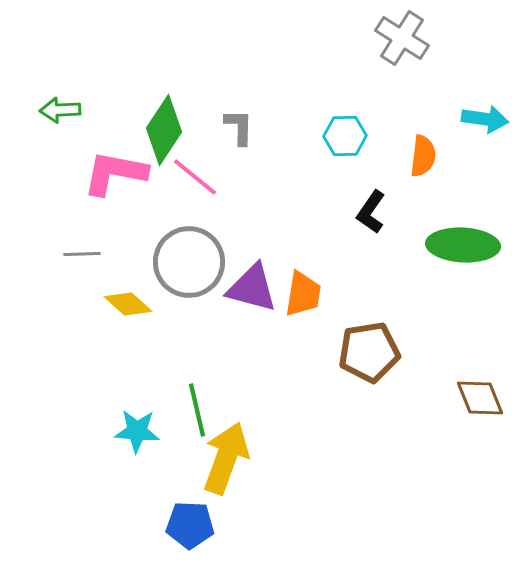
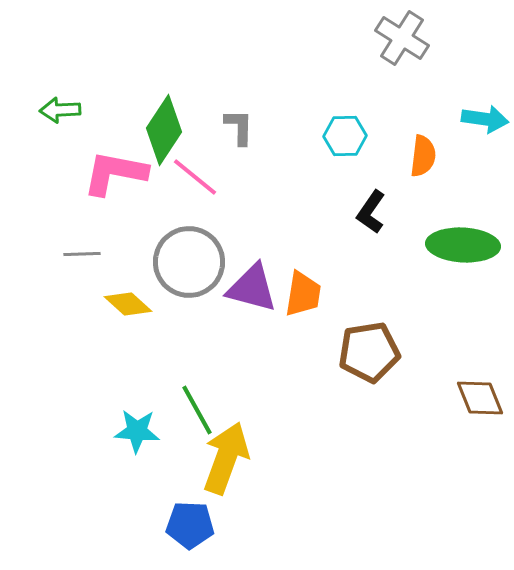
green line: rotated 16 degrees counterclockwise
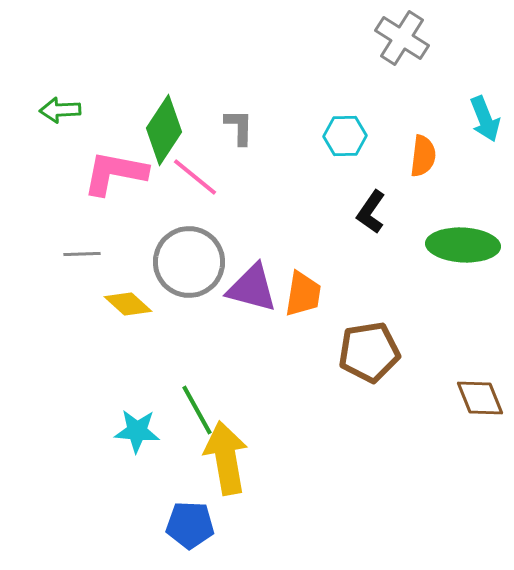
cyan arrow: rotated 60 degrees clockwise
yellow arrow: rotated 30 degrees counterclockwise
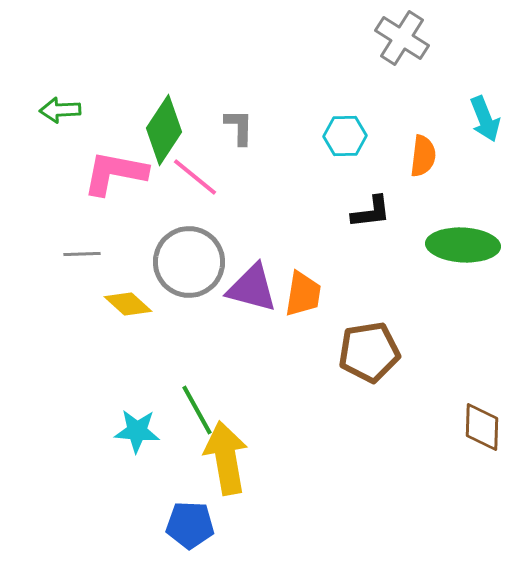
black L-shape: rotated 132 degrees counterclockwise
brown diamond: moved 2 px right, 29 px down; rotated 24 degrees clockwise
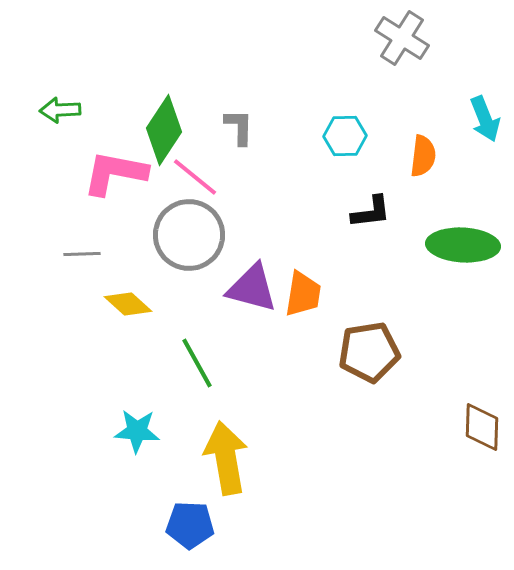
gray circle: moved 27 px up
green line: moved 47 px up
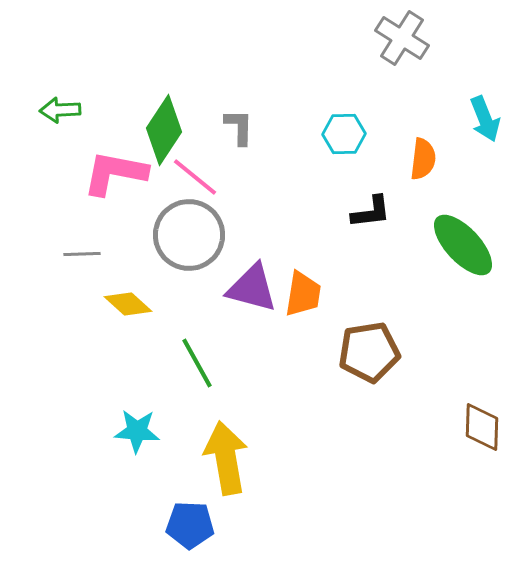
cyan hexagon: moved 1 px left, 2 px up
orange semicircle: moved 3 px down
green ellipse: rotated 44 degrees clockwise
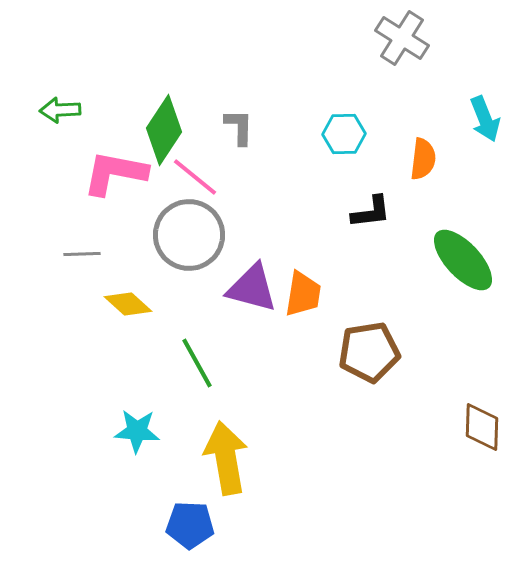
green ellipse: moved 15 px down
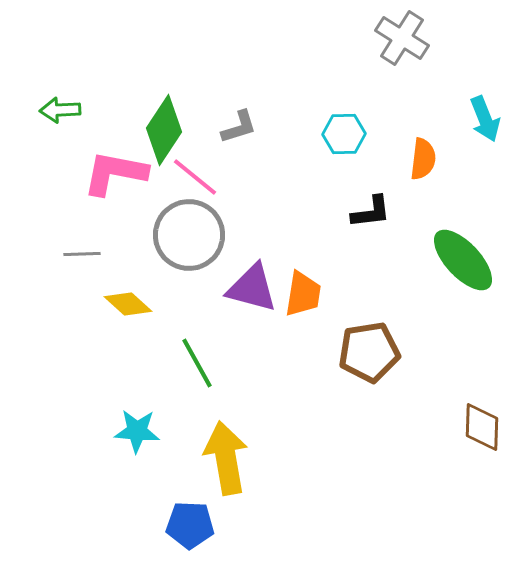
gray L-shape: rotated 72 degrees clockwise
